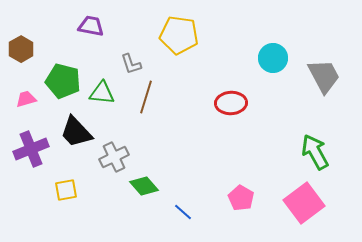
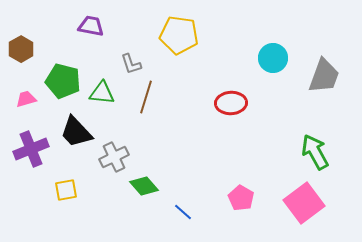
gray trapezoid: rotated 48 degrees clockwise
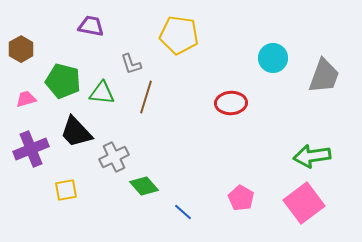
green arrow: moved 3 px left, 4 px down; rotated 69 degrees counterclockwise
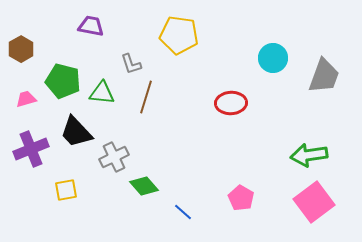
green arrow: moved 3 px left, 1 px up
pink square: moved 10 px right, 1 px up
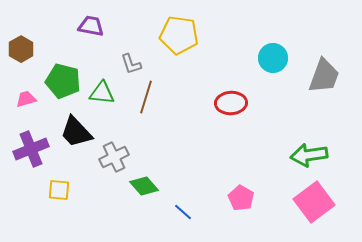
yellow square: moved 7 px left; rotated 15 degrees clockwise
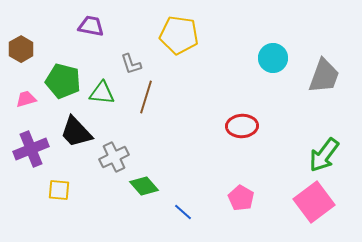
red ellipse: moved 11 px right, 23 px down
green arrow: moved 15 px right; rotated 45 degrees counterclockwise
